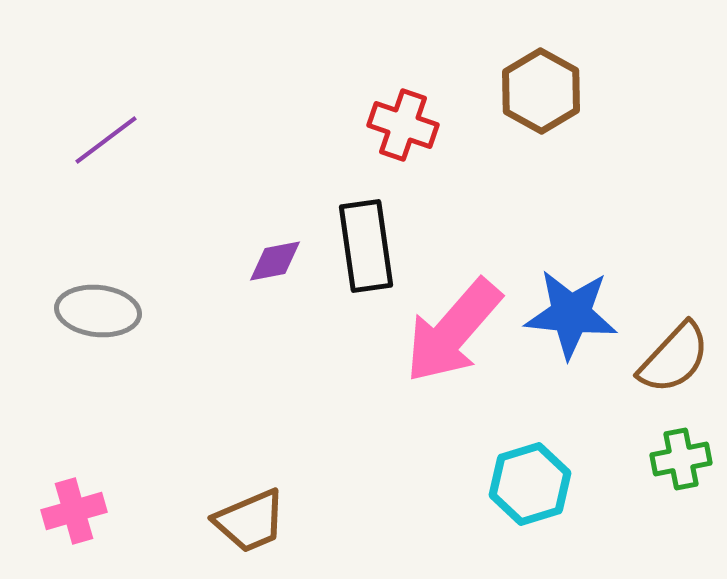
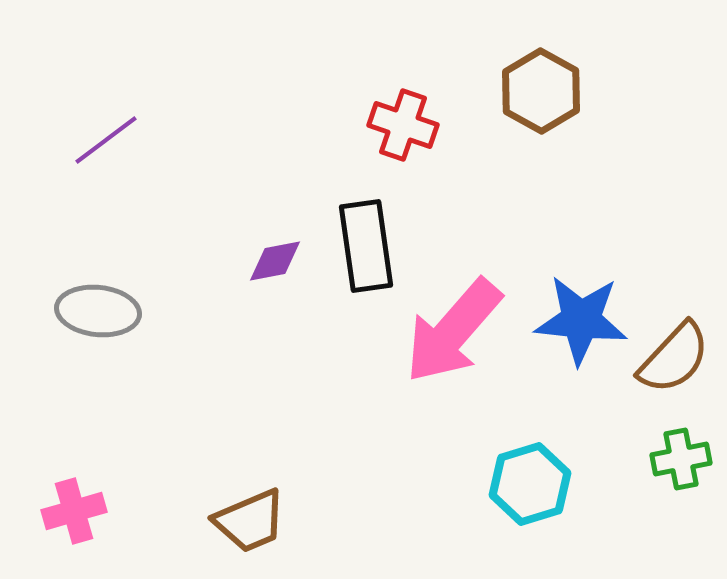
blue star: moved 10 px right, 6 px down
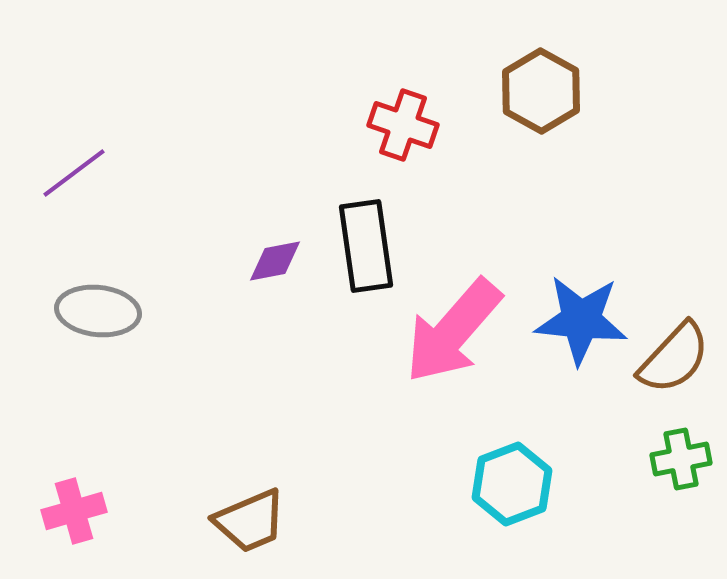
purple line: moved 32 px left, 33 px down
cyan hexagon: moved 18 px left; rotated 4 degrees counterclockwise
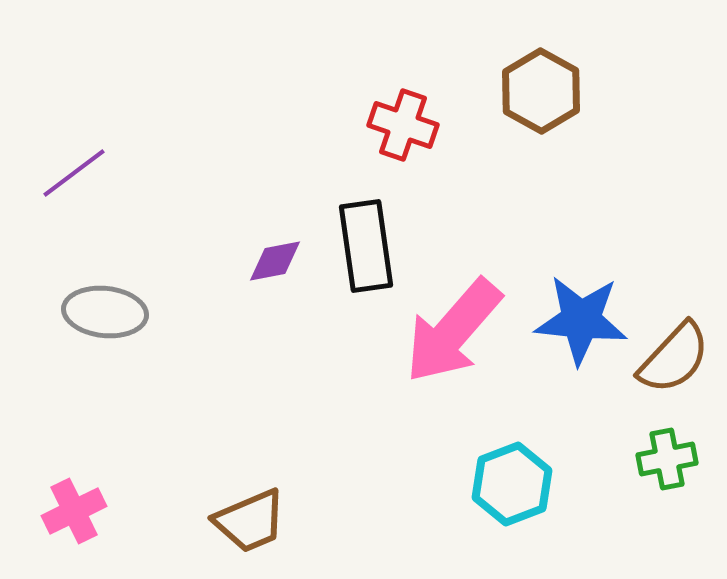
gray ellipse: moved 7 px right, 1 px down
green cross: moved 14 px left
pink cross: rotated 10 degrees counterclockwise
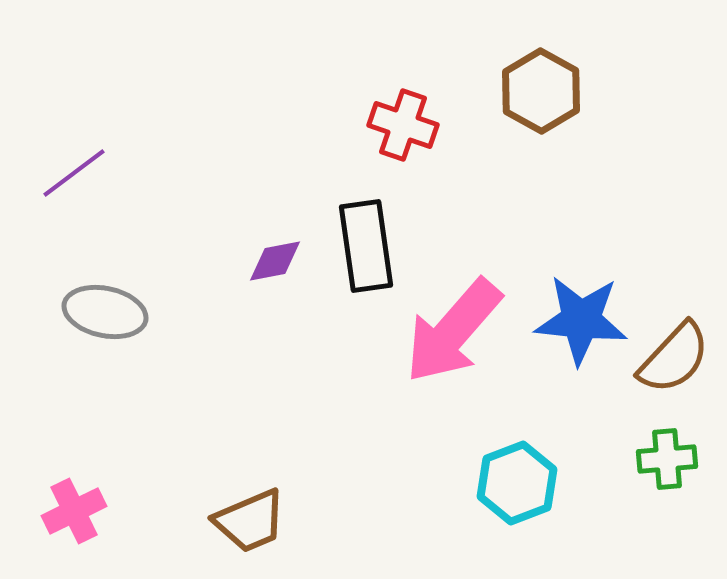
gray ellipse: rotated 6 degrees clockwise
green cross: rotated 6 degrees clockwise
cyan hexagon: moved 5 px right, 1 px up
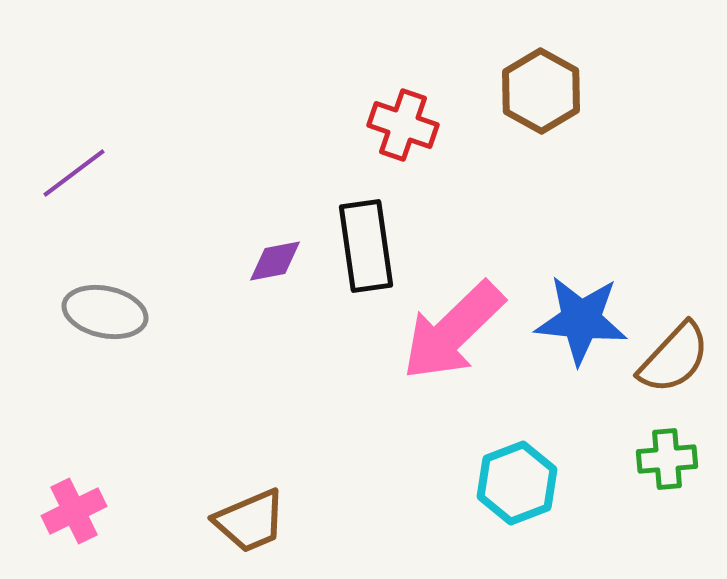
pink arrow: rotated 5 degrees clockwise
